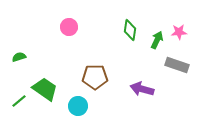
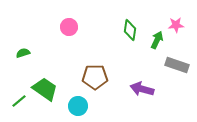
pink star: moved 3 px left, 7 px up
green semicircle: moved 4 px right, 4 px up
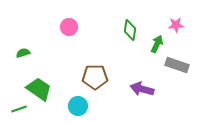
green arrow: moved 4 px down
green trapezoid: moved 6 px left
green line: moved 8 px down; rotated 21 degrees clockwise
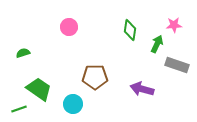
pink star: moved 2 px left
cyan circle: moved 5 px left, 2 px up
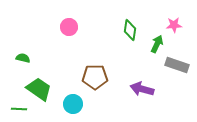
green semicircle: moved 5 px down; rotated 32 degrees clockwise
green line: rotated 21 degrees clockwise
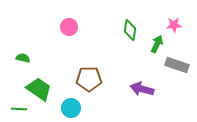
brown pentagon: moved 6 px left, 2 px down
cyan circle: moved 2 px left, 4 px down
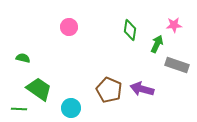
brown pentagon: moved 20 px right, 11 px down; rotated 25 degrees clockwise
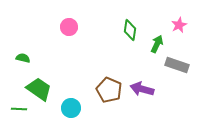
pink star: moved 5 px right; rotated 21 degrees counterclockwise
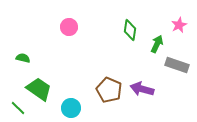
green line: moved 1 px left, 1 px up; rotated 42 degrees clockwise
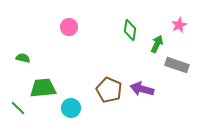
green trapezoid: moved 4 px right, 1 px up; rotated 40 degrees counterclockwise
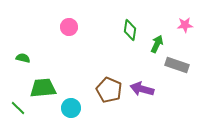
pink star: moved 6 px right; rotated 21 degrees clockwise
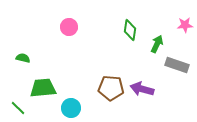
brown pentagon: moved 2 px right, 2 px up; rotated 20 degrees counterclockwise
